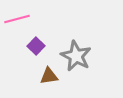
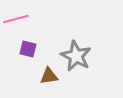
pink line: moved 1 px left
purple square: moved 8 px left, 3 px down; rotated 30 degrees counterclockwise
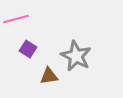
purple square: rotated 18 degrees clockwise
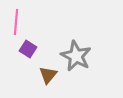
pink line: moved 3 px down; rotated 70 degrees counterclockwise
brown triangle: moved 1 px left, 1 px up; rotated 42 degrees counterclockwise
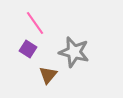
pink line: moved 19 px right, 1 px down; rotated 40 degrees counterclockwise
gray star: moved 2 px left, 4 px up; rotated 12 degrees counterclockwise
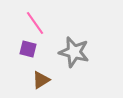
purple square: rotated 18 degrees counterclockwise
brown triangle: moved 7 px left, 5 px down; rotated 18 degrees clockwise
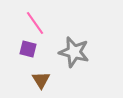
brown triangle: rotated 30 degrees counterclockwise
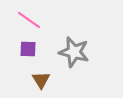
pink line: moved 6 px left, 3 px up; rotated 20 degrees counterclockwise
purple square: rotated 12 degrees counterclockwise
